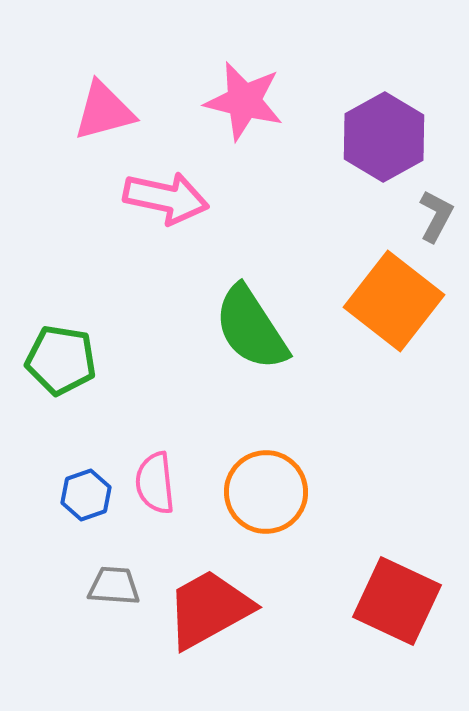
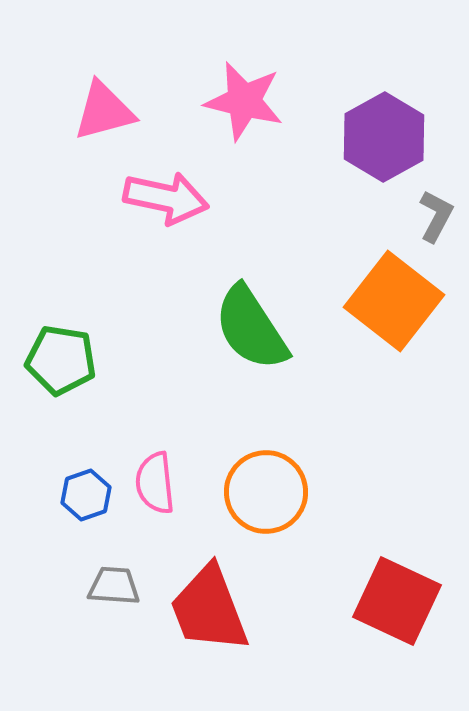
red trapezoid: rotated 82 degrees counterclockwise
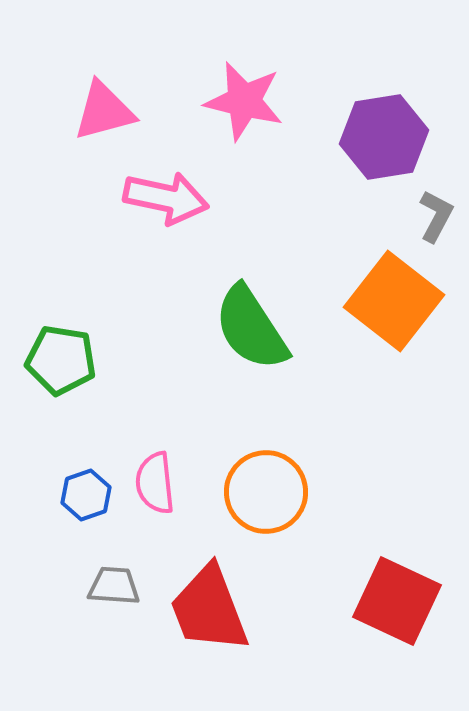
purple hexagon: rotated 20 degrees clockwise
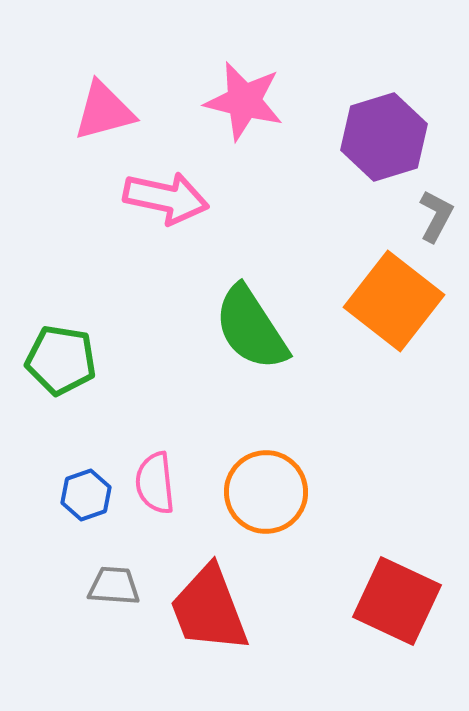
purple hexagon: rotated 8 degrees counterclockwise
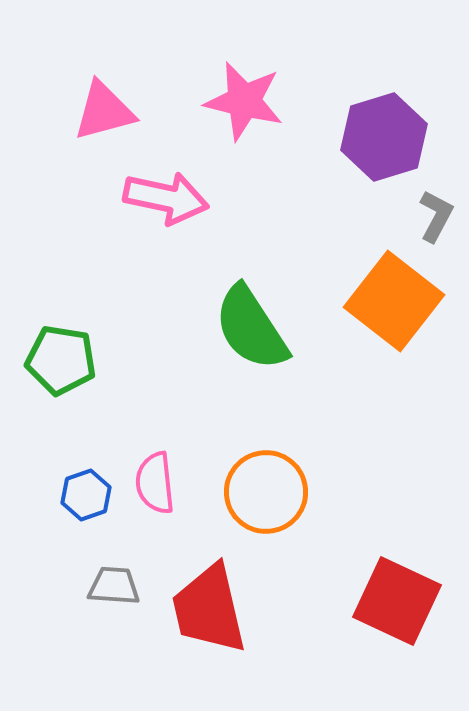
red trapezoid: rotated 8 degrees clockwise
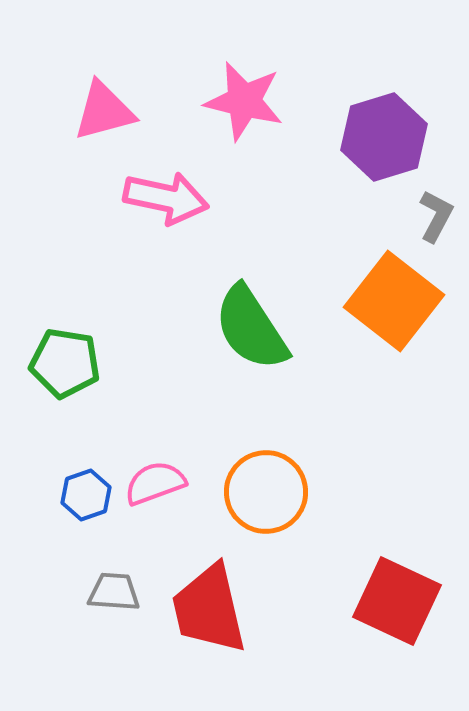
green pentagon: moved 4 px right, 3 px down
pink semicircle: rotated 76 degrees clockwise
gray trapezoid: moved 6 px down
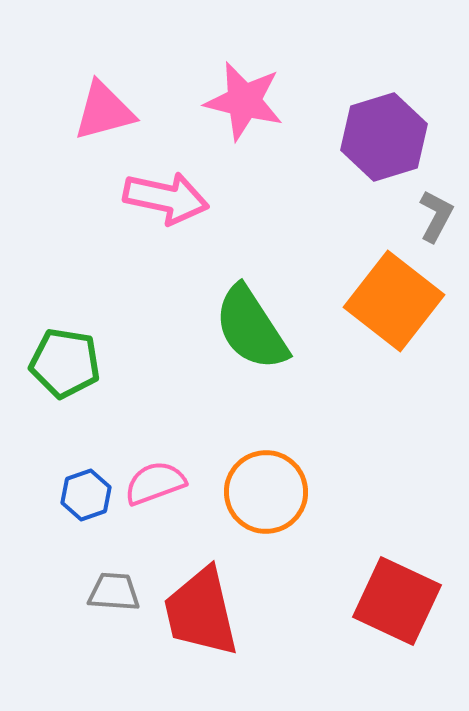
red trapezoid: moved 8 px left, 3 px down
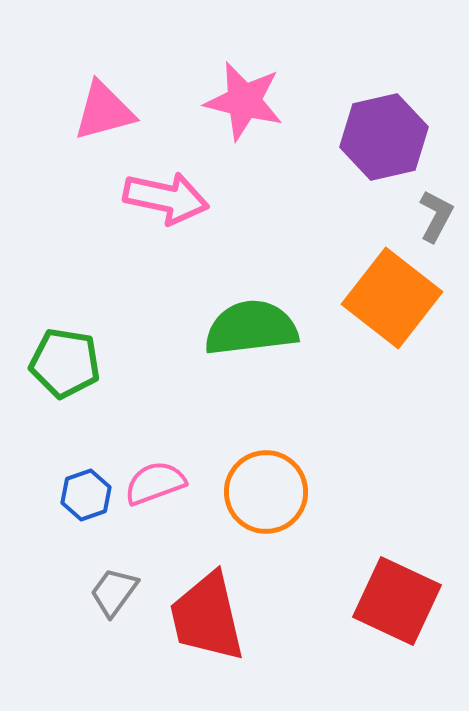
purple hexagon: rotated 4 degrees clockwise
orange square: moved 2 px left, 3 px up
green semicircle: rotated 116 degrees clockwise
gray trapezoid: rotated 58 degrees counterclockwise
red trapezoid: moved 6 px right, 5 px down
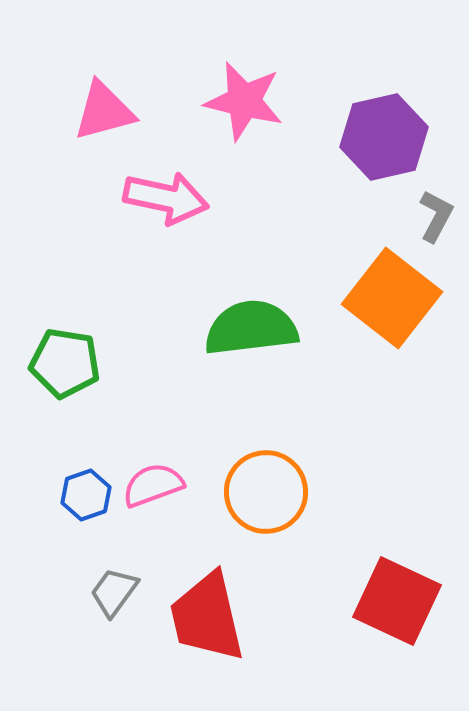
pink semicircle: moved 2 px left, 2 px down
